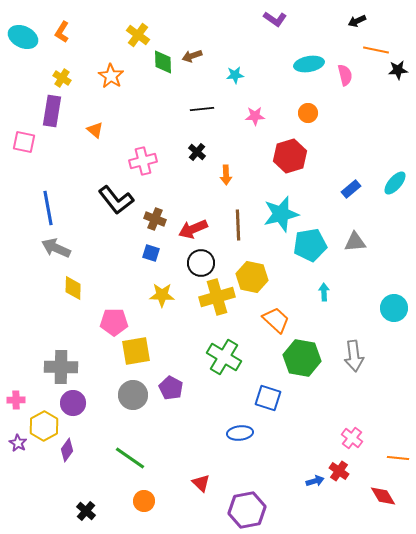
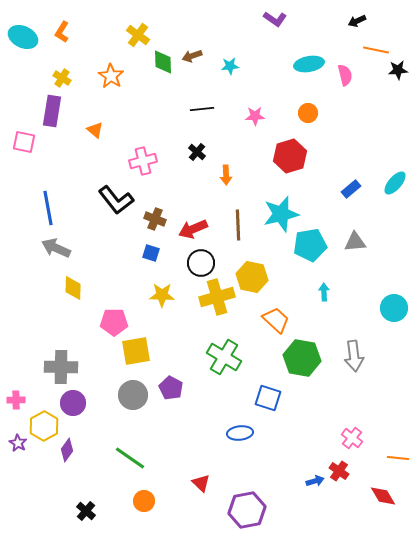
cyan star at (235, 75): moved 5 px left, 9 px up
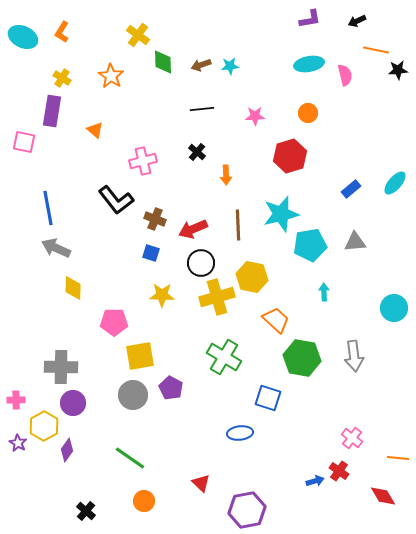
purple L-shape at (275, 19): moved 35 px right; rotated 45 degrees counterclockwise
brown arrow at (192, 56): moved 9 px right, 9 px down
yellow square at (136, 351): moved 4 px right, 5 px down
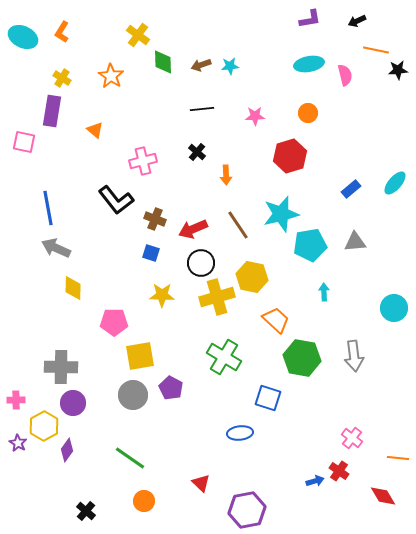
brown line at (238, 225): rotated 32 degrees counterclockwise
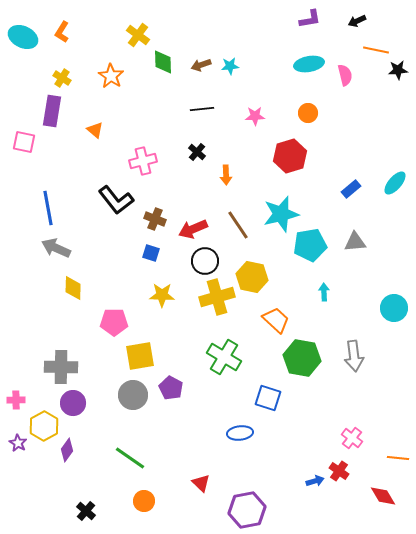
black circle at (201, 263): moved 4 px right, 2 px up
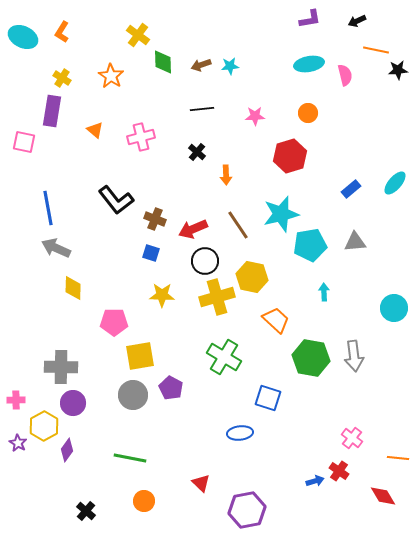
pink cross at (143, 161): moved 2 px left, 24 px up
green hexagon at (302, 358): moved 9 px right
green line at (130, 458): rotated 24 degrees counterclockwise
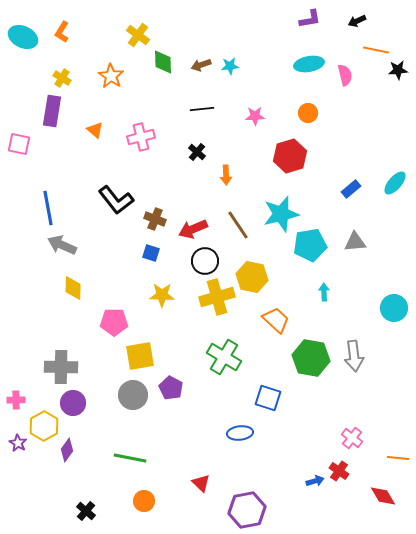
pink square at (24, 142): moved 5 px left, 2 px down
gray arrow at (56, 248): moved 6 px right, 3 px up
